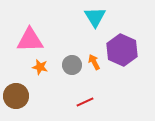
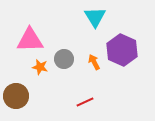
gray circle: moved 8 px left, 6 px up
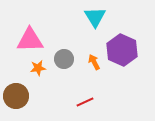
orange star: moved 2 px left, 1 px down; rotated 21 degrees counterclockwise
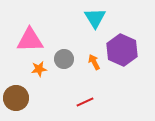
cyan triangle: moved 1 px down
orange star: moved 1 px right, 1 px down
brown circle: moved 2 px down
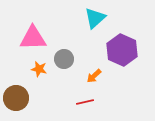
cyan triangle: rotated 20 degrees clockwise
pink triangle: moved 3 px right, 2 px up
orange arrow: moved 14 px down; rotated 105 degrees counterclockwise
orange star: rotated 21 degrees clockwise
red line: rotated 12 degrees clockwise
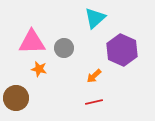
pink triangle: moved 1 px left, 4 px down
gray circle: moved 11 px up
red line: moved 9 px right
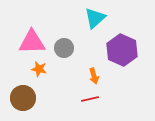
orange arrow: rotated 63 degrees counterclockwise
brown circle: moved 7 px right
red line: moved 4 px left, 3 px up
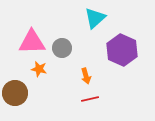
gray circle: moved 2 px left
orange arrow: moved 8 px left
brown circle: moved 8 px left, 5 px up
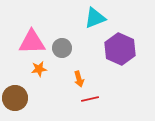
cyan triangle: rotated 20 degrees clockwise
purple hexagon: moved 2 px left, 1 px up
orange star: rotated 21 degrees counterclockwise
orange arrow: moved 7 px left, 3 px down
brown circle: moved 5 px down
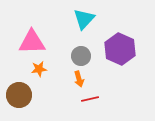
cyan triangle: moved 11 px left, 1 px down; rotated 25 degrees counterclockwise
gray circle: moved 19 px right, 8 px down
brown circle: moved 4 px right, 3 px up
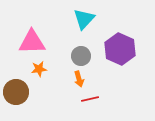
brown circle: moved 3 px left, 3 px up
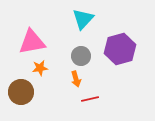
cyan triangle: moved 1 px left
pink triangle: rotated 8 degrees counterclockwise
purple hexagon: rotated 20 degrees clockwise
orange star: moved 1 px right, 1 px up
orange arrow: moved 3 px left
brown circle: moved 5 px right
